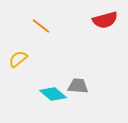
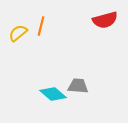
orange line: rotated 66 degrees clockwise
yellow semicircle: moved 26 px up
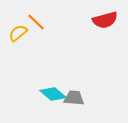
orange line: moved 5 px left, 4 px up; rotated 60 degrees counterclockwise
gray trapezoid: moved 4 px left, 12 px down
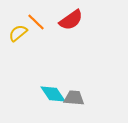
red semicircle: moved 34 px left; rotated 20 degrees counterclockwise
cyan diamond: rotated 16 degrees clockwise
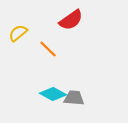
orange line: moved 12 px right, 27 px down
cyan diamond: rotated 28 degrees counterclockwise
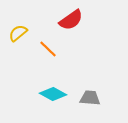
gray trapezoid: moved 16 px right
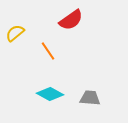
yellow semicircle: moved 3 px left
orange line: moved 2 px down; rotated 12 degrees clockwise
cyan diamond: moved 3 px left
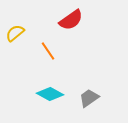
gray trapezoid: moved 1 px left; rotated 40 degrees counterclockwise
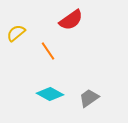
yellow semicircle: moved 1 px right
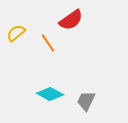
orange line: moved 8 px up
gray trapezoid: moved 3 px left, 3 px down; rotated 30 degrees counterclockwise
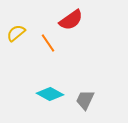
gray trapezoid: moved 1 px left, 1 px up
